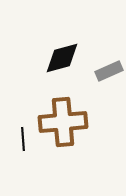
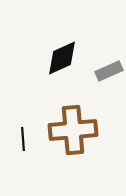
black diamond: rotated 9 degrees counterclockwise
brown cross: moved 10 px right, 8 px down
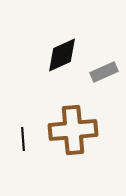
black diamond: moved 3 px up
gray rectangle: moved 5 px left, 1 px down
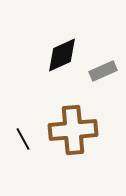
gray rectangle: moved 1 px left, 1 px up
black line: rotated 25 degrees counterclockwise
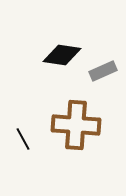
black diamond: rotated 33 degrees clockwise
brown cross: moved 3 px right, 5 px up; rotated 9 degrees clockwise
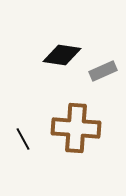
brown cross: moved 3 px down
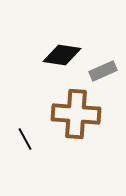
brown cross: moved 14 px up
black line: moved 2 px right
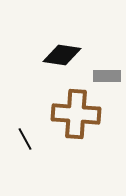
gray rectangle: moved 4 px right, 5 px down; rotated 24 degrees clockwise
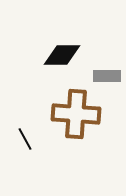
black diamond: rotated 9 degrees counterclockwise
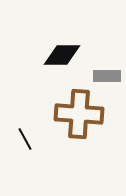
brown cross: moved 3 px right
